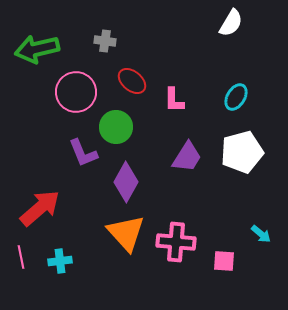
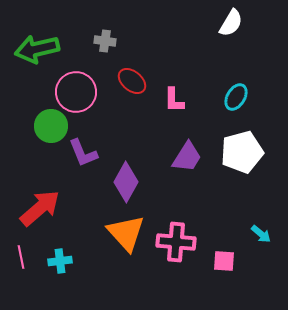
green circle: moved 65 px left, 1 px up
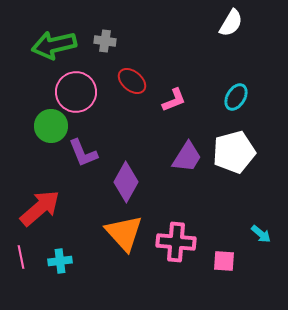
green arrow: moved 17 px right, 4 px up
pink L-shape: rotated 112 degrees counterclockwise
white pentagon: moved 8 px left
orange triangle: moved 2 px left
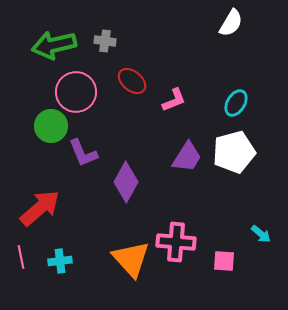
cyan ellipse: moved 6 px down
orange triangle: moved 7 px right, 26 px down
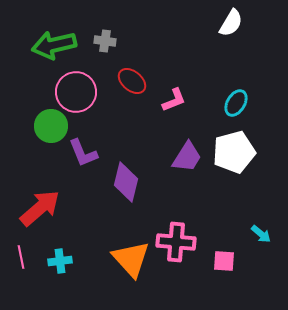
purple diamond: rotated 15 degrees counterclockwise
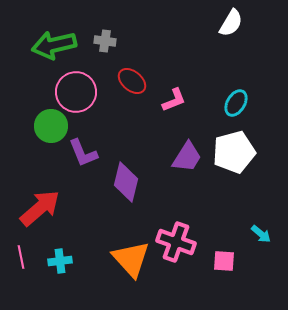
pink cross: rotated 15 degrees clockwise
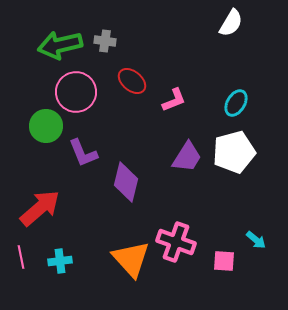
green arrow: moved 6 px right
green circle: moved 5 px left
cyan arrow: moved 5 px left, 6 px down
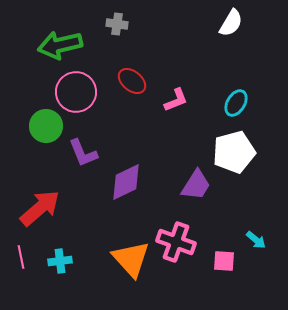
gray cross: moved 12 px right, 17 px up
pink L-shape: moved 2 px right
purple trapezoid: moved 9 px right, 28 px down
purple diamond: rotated 51 degrees clockwise
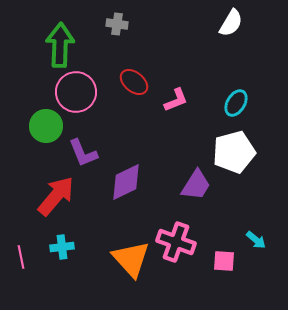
green arrow: rotated 105 degrees clockwise
red ellipse: moved 2 px right, 1 px down
red arrow: moved 16 px right, 12 px up; rotated 9 degrees counterclockwise
cyan cross: moved 2 px right, 14 px up
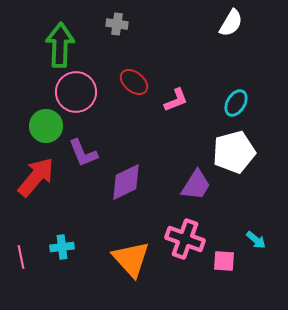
red arrow: moved 20 px left, 19 px up
pink cross: moved 9 px right, 3 px up
